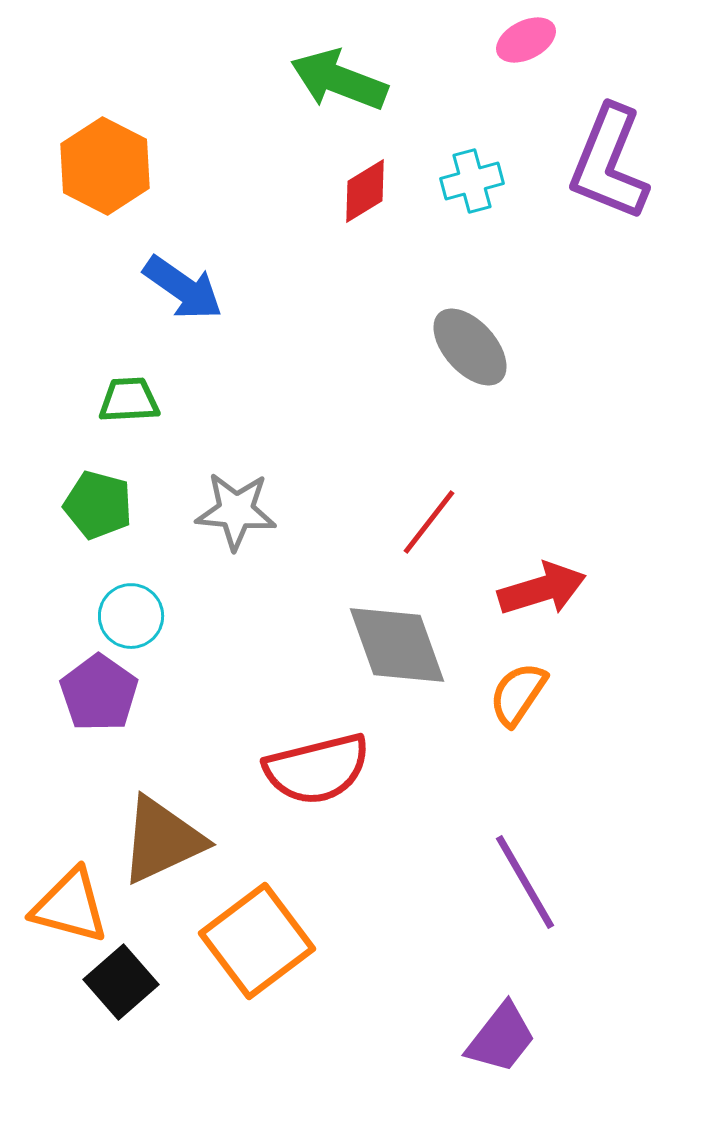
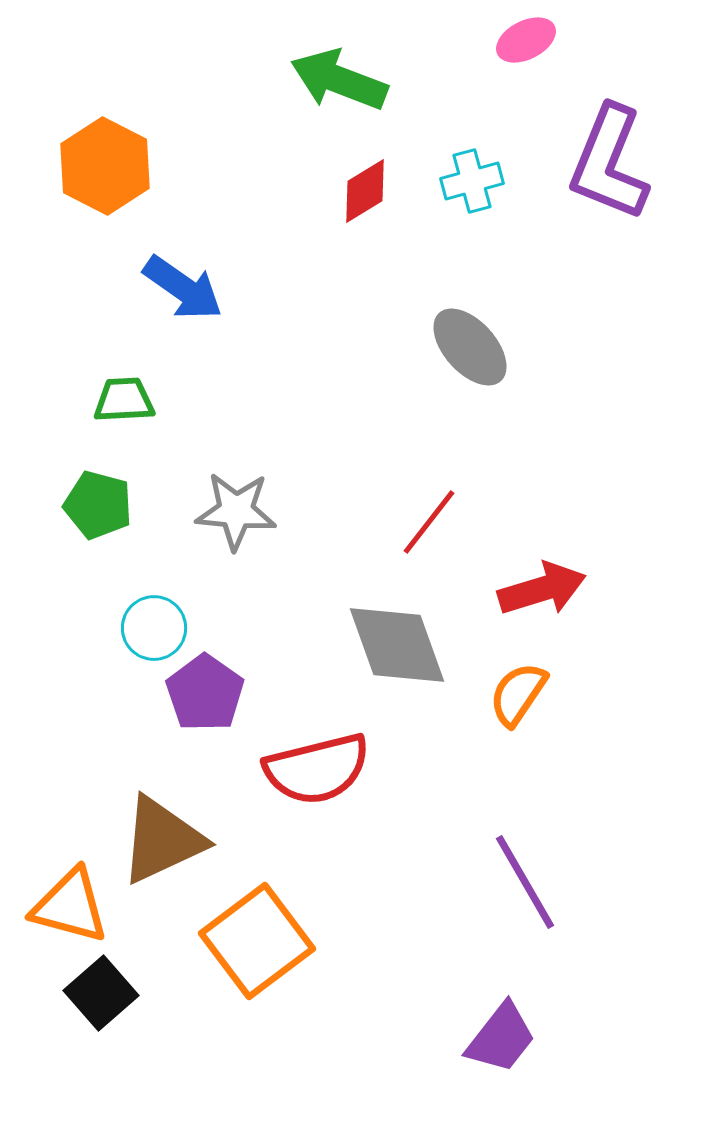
green trapezoid: moved 5 px left
cyan circle: moved 23 px right, 12 px down
purple pentagon: moved 106 px right
black square: moved 20 px left, 11 px down
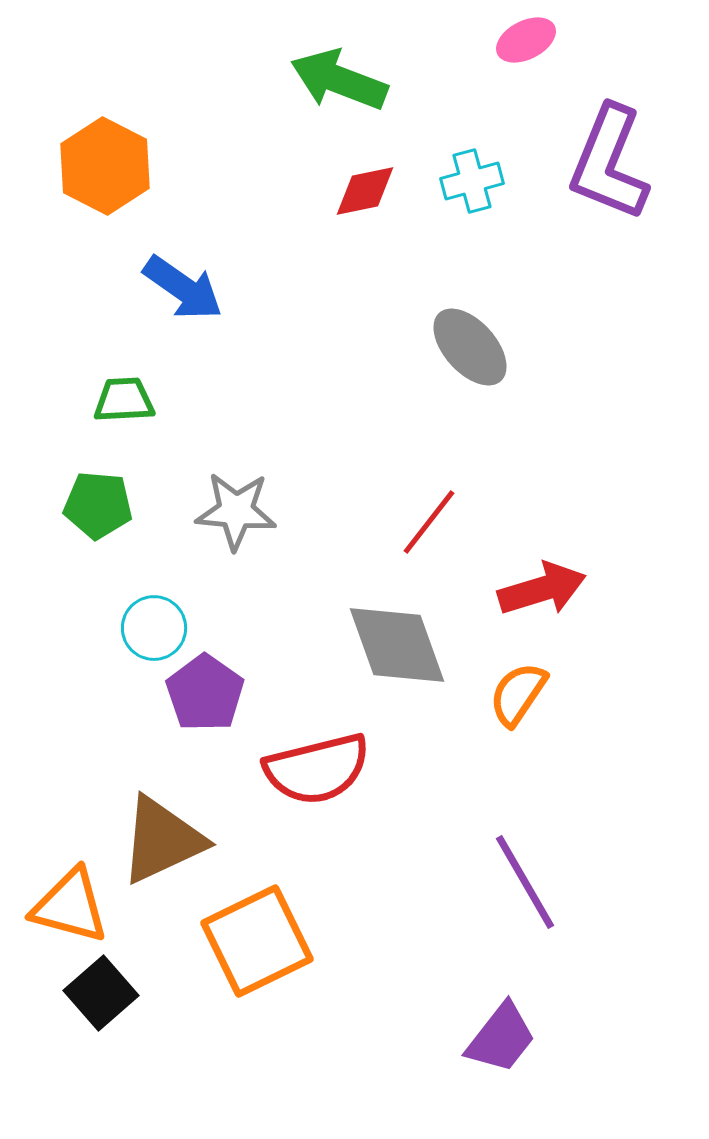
red diamond: rotated 20 degrees clockwise
green pentagon: rotated 10 degrees counterclockwise
orange square: rotated 11 degrees clockwise
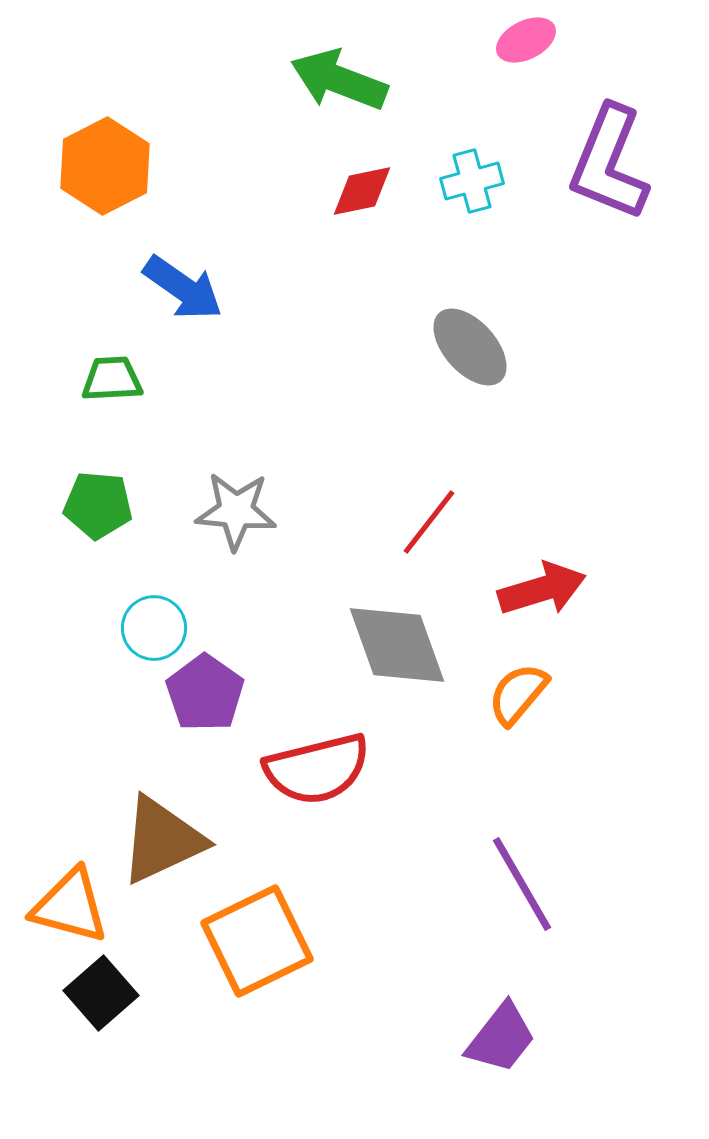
orange hexagon: rotated 6 degrees clockwise
red diamond: moved 3 px left
green trapezoid: moved 12 px left, 21 px up
orange semicircle: rotated 6 degrees clockwise
purple line: moved 3 px left, 2 px down
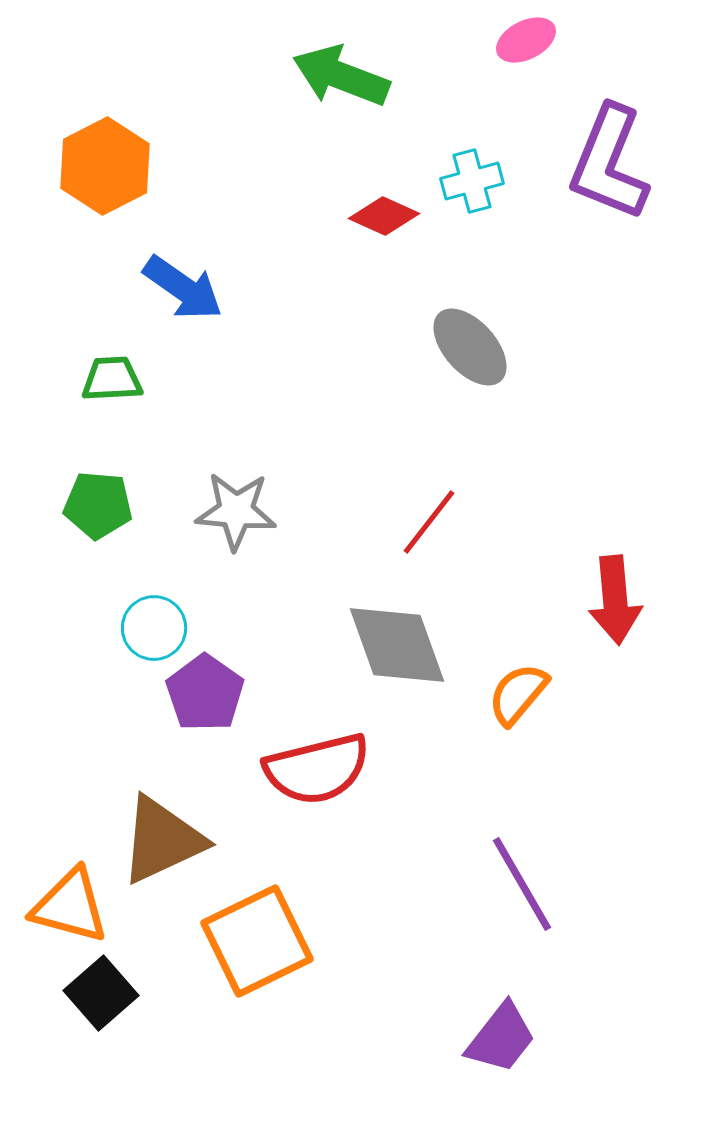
green arrow: moved 2 px right, 4 px up
red diamond: moved 22 px right, 25 px down; rotated 36 degrees clockwise
red arrow: moved 73 px right, 11 px down; rotated 102 degrees clockwise
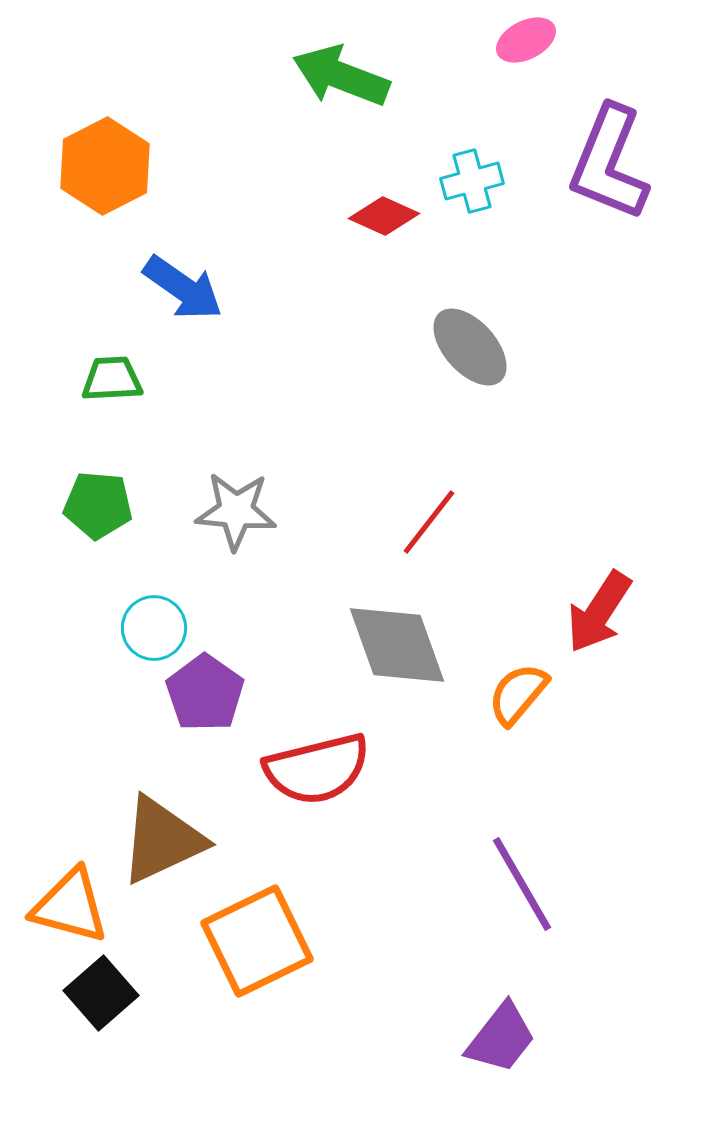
red arrow: moved 16 px left, 12 px down; rotated 38 degrees clockwise
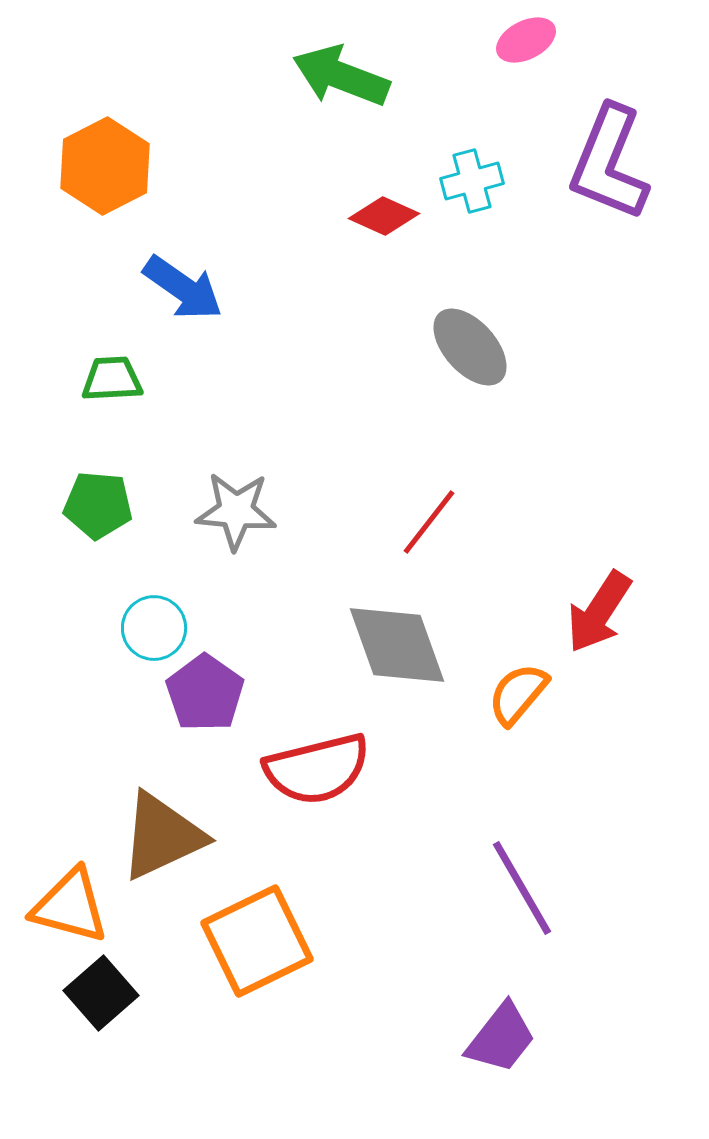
brown triangle: moved 4 px up
purple line: moved 4 px down
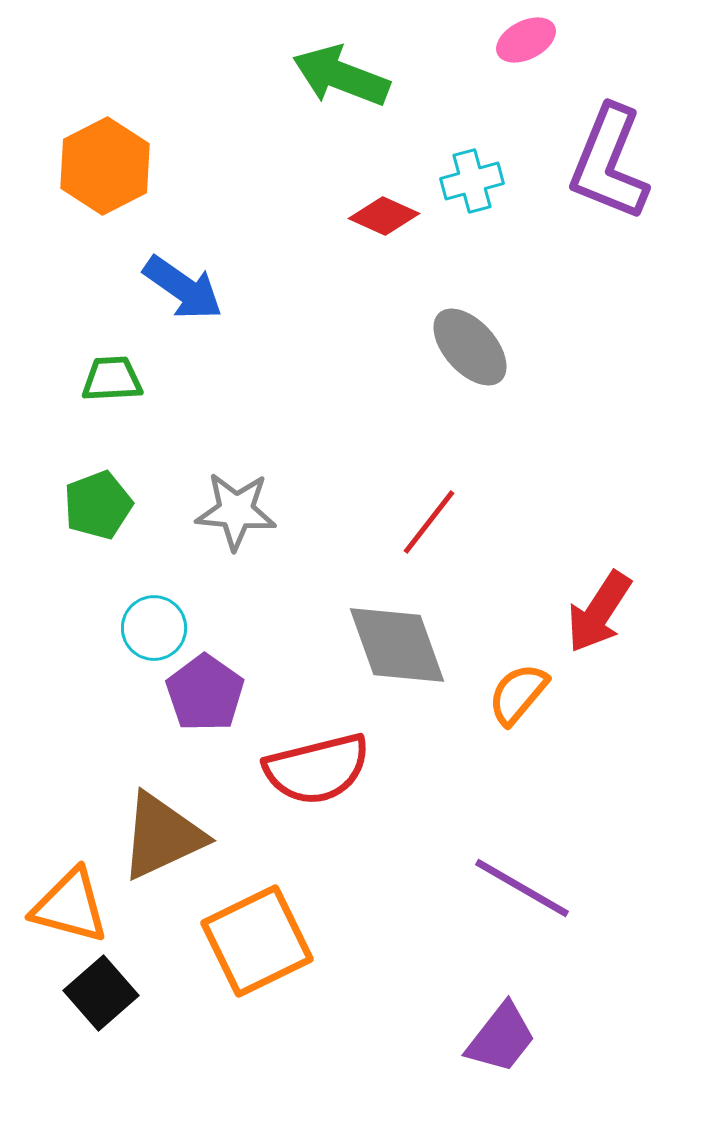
green pentagon: rotated 26 degrees counterclockwise
purple line: rotated 30 degrees counterclockwise
